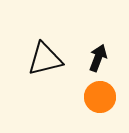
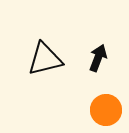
orange circle: moved 6 px right, 13 px down
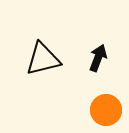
black triangle: moved 2 px left
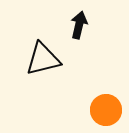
black arrow: moved 19 px left, 33 px up; rotated 8 degrees counterclockwise
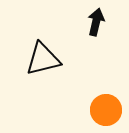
black arrow: moved 17 px right, 3 px up
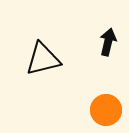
black arrow: moved 12 px right, 20 px down
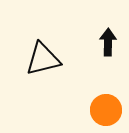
black arrow: rotated 12 degrees counterclockwise
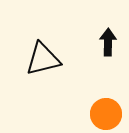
orange circle: moved 4 px down
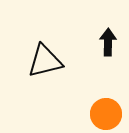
black triangle: moved 2 px right, 2 px down
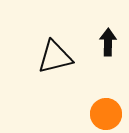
black triangle: moved 10 px right, 4 px up
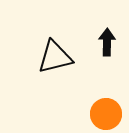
black arrow: moved 1 px left
